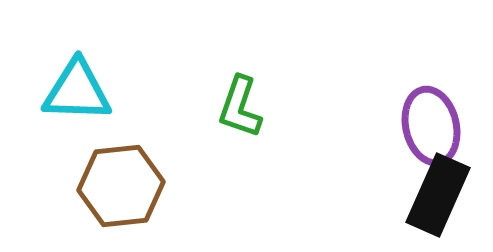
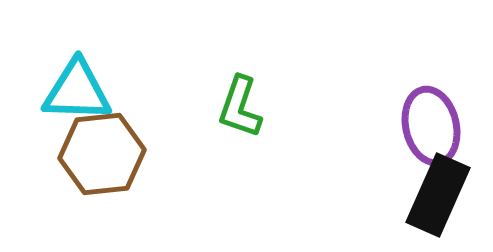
brown hexagon: moved 19 px left, 32 px up
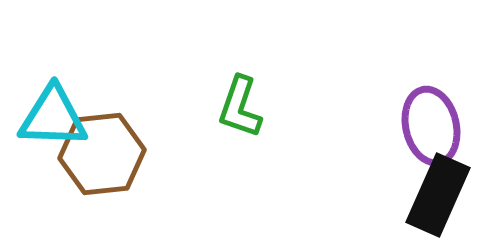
cyan triangle: moved 24 px left, 26 px down
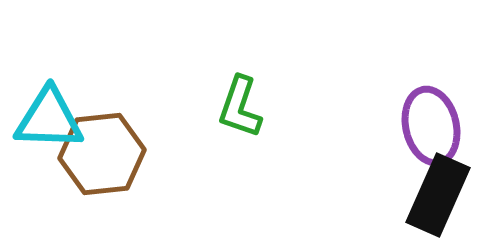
cyan triangle: moved 4 px left, 2 px down
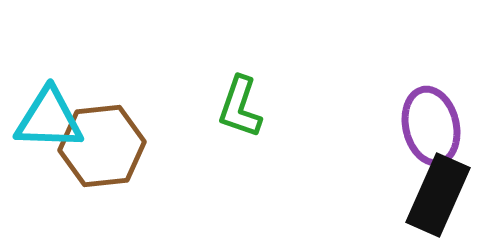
brown hexagon: moved 8 px up
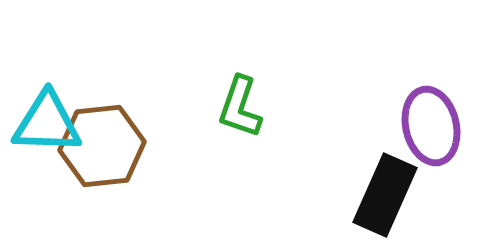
cyan triangle: moved 2 px left, 4 px down
black rectangle: moved 53 px left
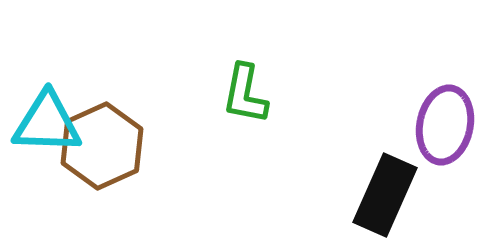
green L-shape: moved 5 px right, 13 px up; rotated 8 degrees counterclockwise
purple ellipse: moved 14 px right, 1 px up; rotated 24 degrees clockwise
brown hexagon: rotated 18 degrees counterclockwise
